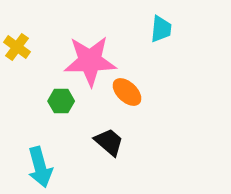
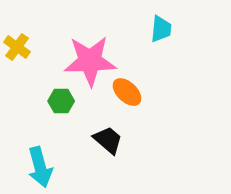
black trapezoid: moved 1 px left, 2 px up
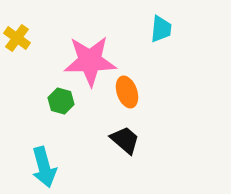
yellow cross: moved 9 px up
orange ellipse: rotated 28 degrees clockwise
green hexagon: rotated 15 degrees clockwise
black trapezoid: moved 17 px right
cyan arrow: moved 4 px right
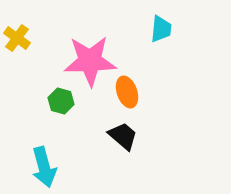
black trapezoid: moved 2 px left, 4 px up
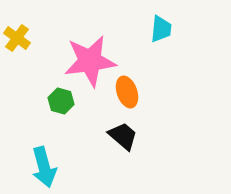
pink star: rotated 6 degrees counterclockwise
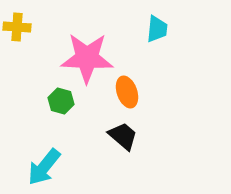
cyan trapezoid: moved 4 px left
yellow cross: moved 11 px up; rotated 32 degrees counterclockwise
pink star: moved 3 px left, 3 px up; rotated 10 degrees clockwise
cyan arrow: rotated 54 degrees clockwise
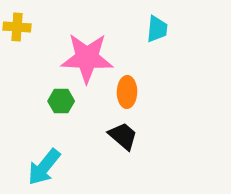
orange ellipse: rotated 20 degrees clockwise
green hexagon: rotated 15 degrees counterclockwise
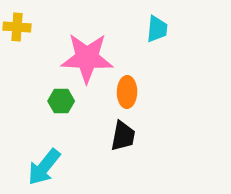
black trapezoid: rotated 60 degrees clockwise
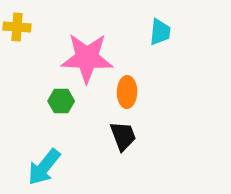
cyan trapezoid: moved 3 px right, 3 px down
black trapezoid: rotated 32 degrees counterclockwise
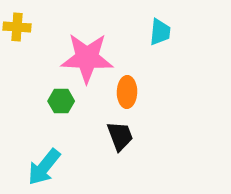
black trapezoid: moved 3 px left
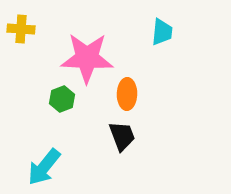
yellow cross: moved 4 px right, 2 px down
cyan trapezoid: moved 2 px right
orange ellipse: moved 2 px down
green hexagon: moved 1 px right, 2 px up; rotated 20 degrees counterclockwise
black trapezoid: moved 2 px right
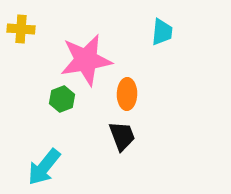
pink star: moved 1 px left, 2 px down; rotated 12 degrees counterclockwise
